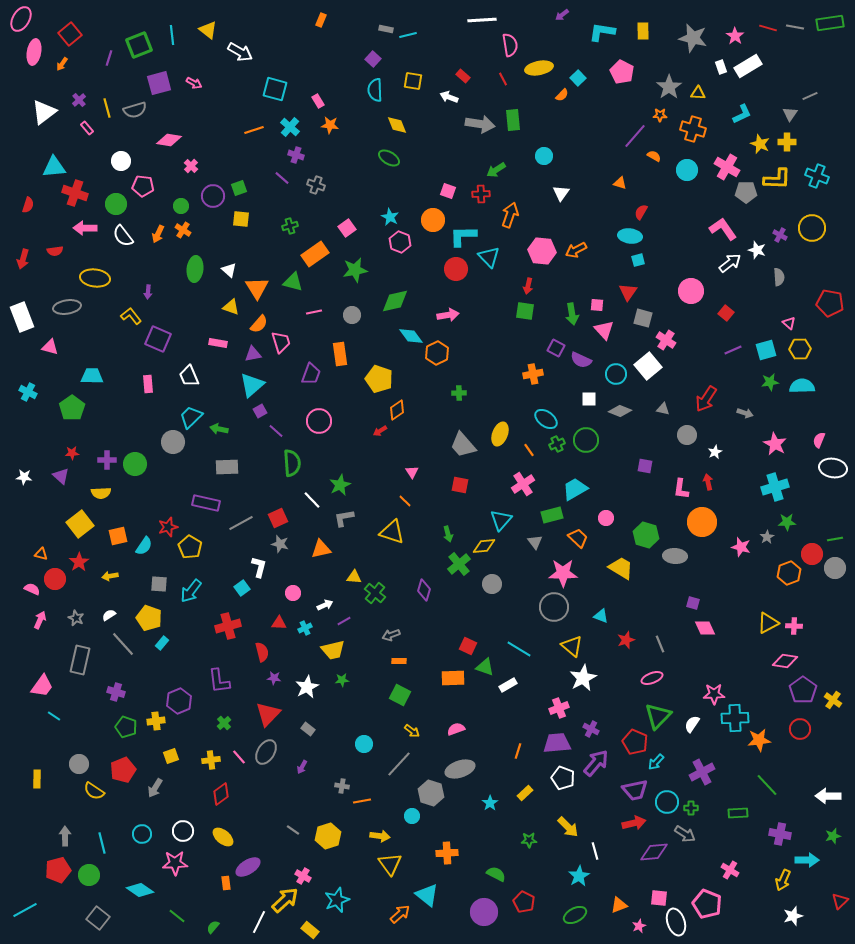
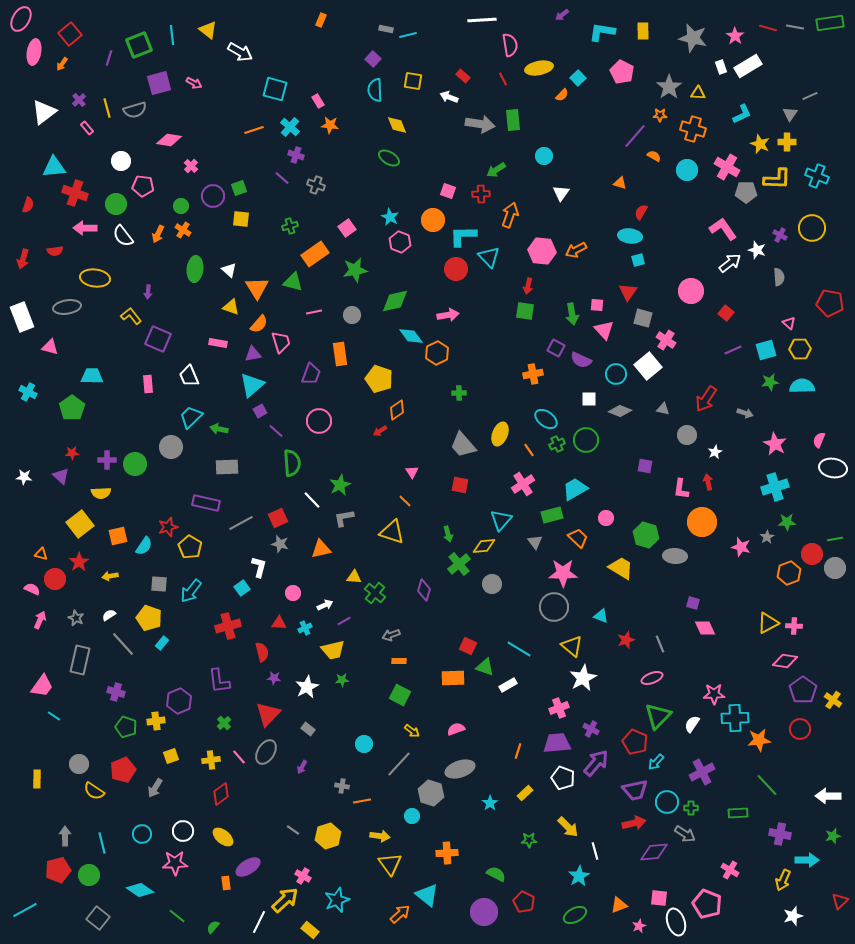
gray circle at (173, 442): moved 2 px left, 5 px down
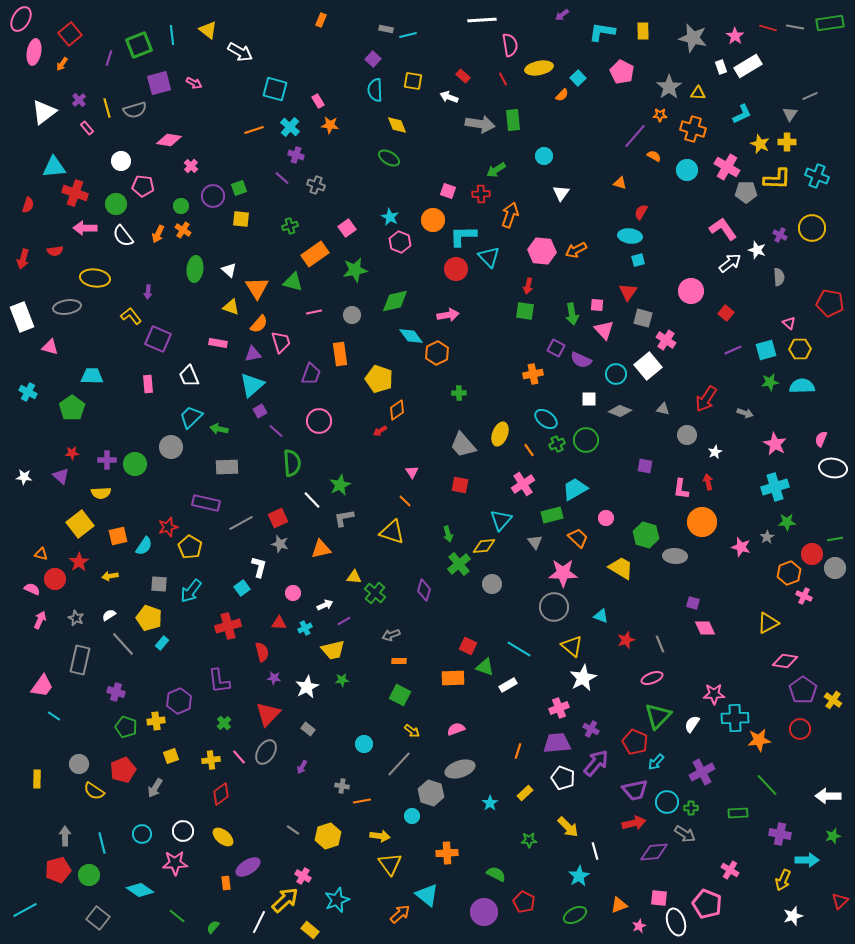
pink semicircle at (819, 440): moved 2 px right, 1 px up
pink cross at (794, 626): moved 10 px right, 30 px up; rotated 21 degrees clockwise
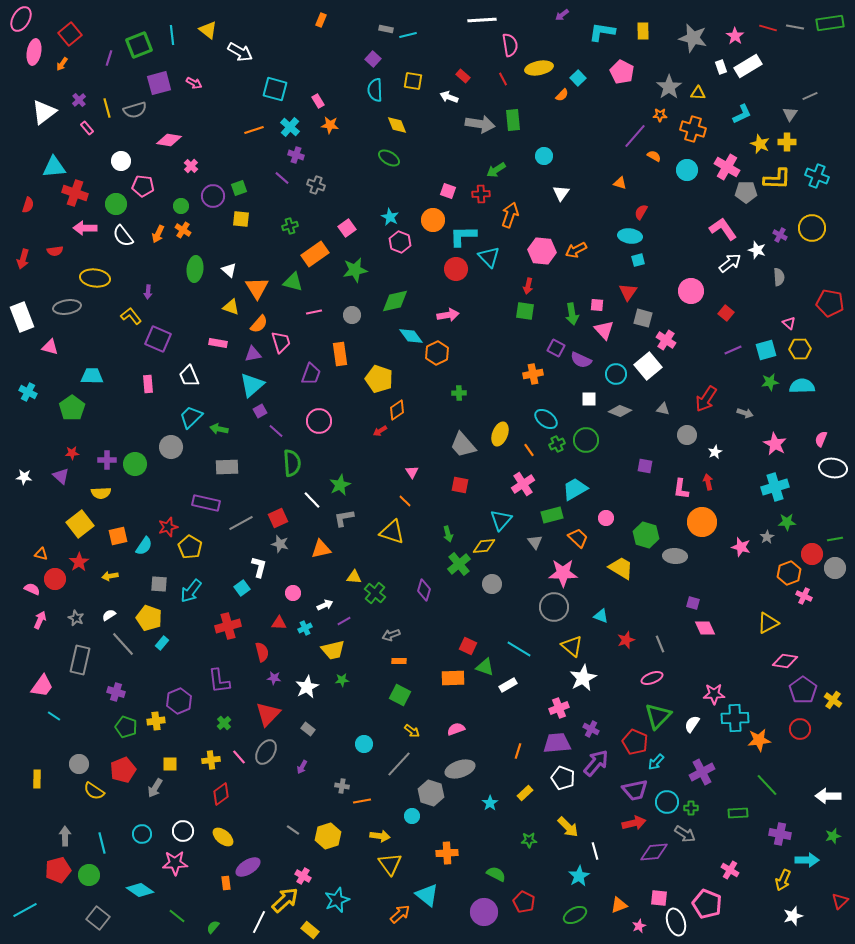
yellow square at (171, 756): moved 1 px left, 8 px down; rotated 21 degrees clockwise
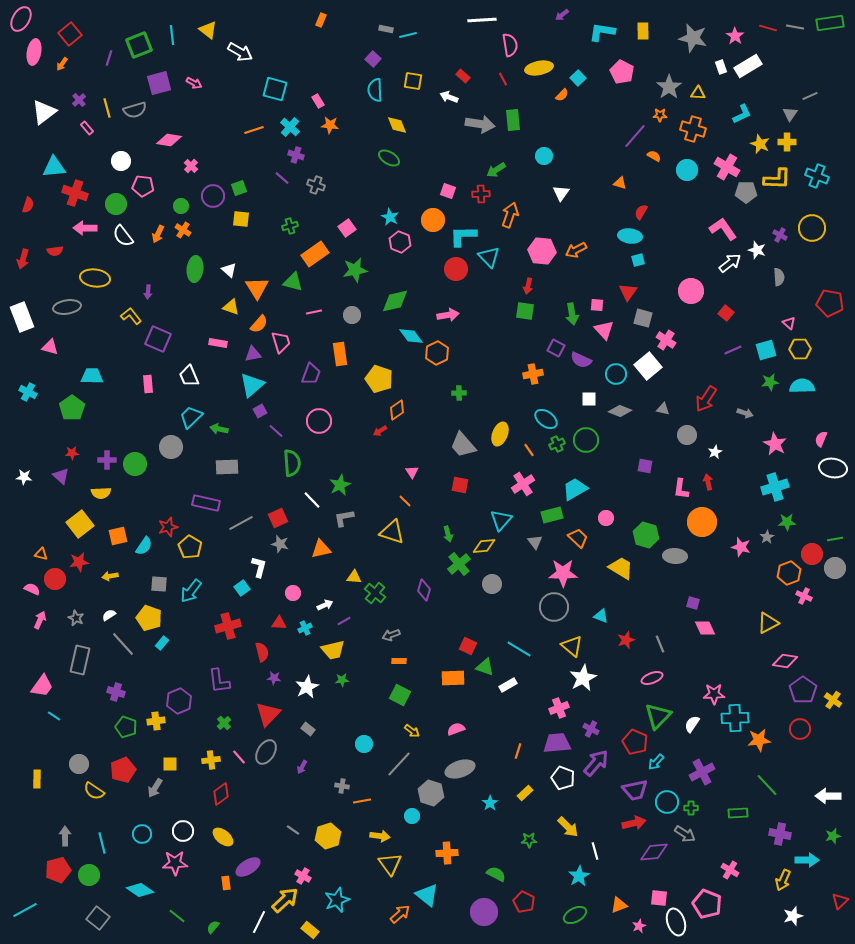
red star at (79, 562): rotated 24 degrees clockwise
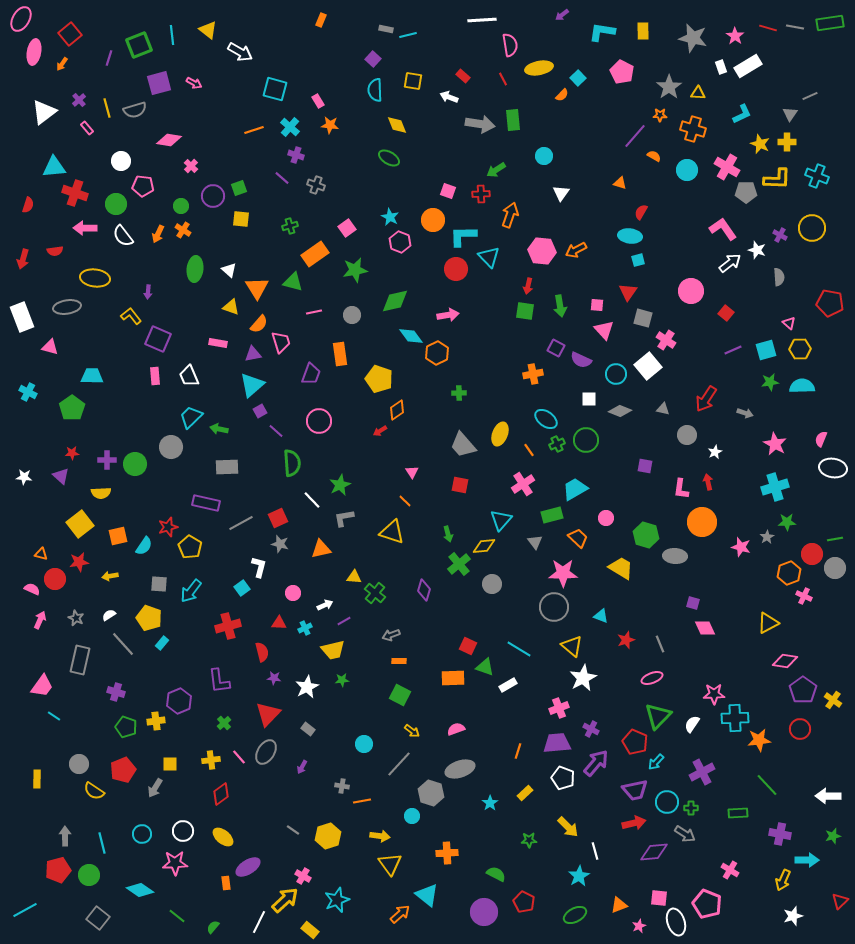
green arrow at (572, 314): moved 12 px left, 8 px up
pink rectangle at (148, 384): moved 7 px right, 8 px up
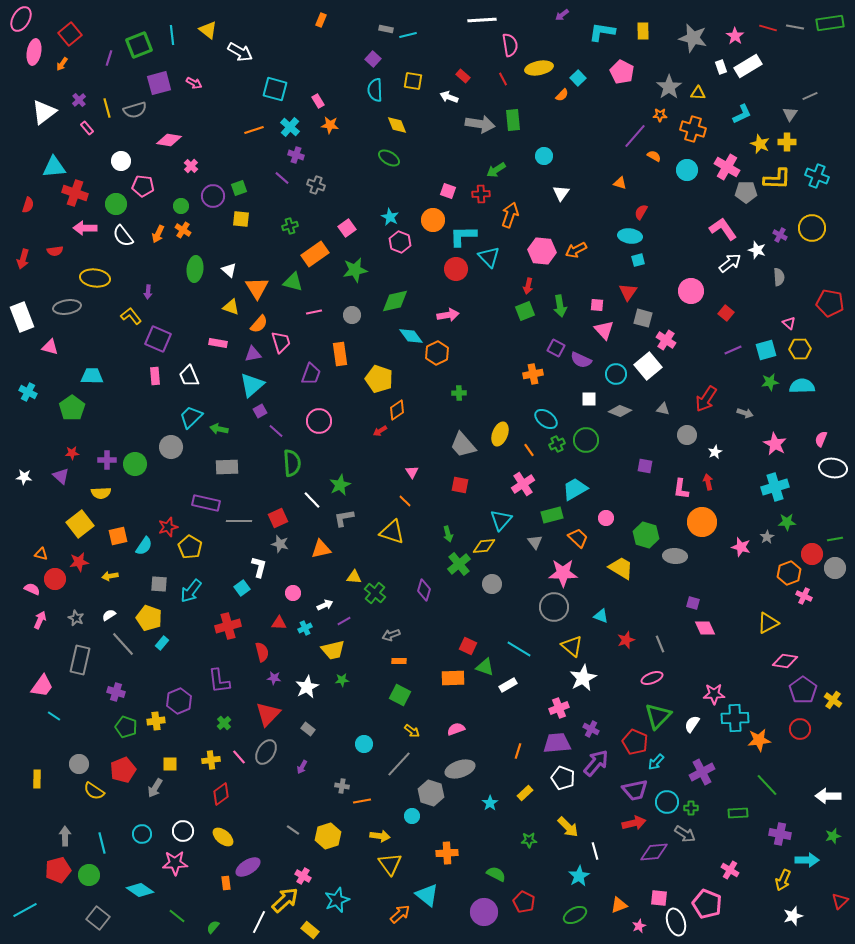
green square at (525, 311): rotated 30 degrees counterclockwise
gray line at (241, 523): moved 2 px left, 2 px up; rotated 30 degrees clockwise
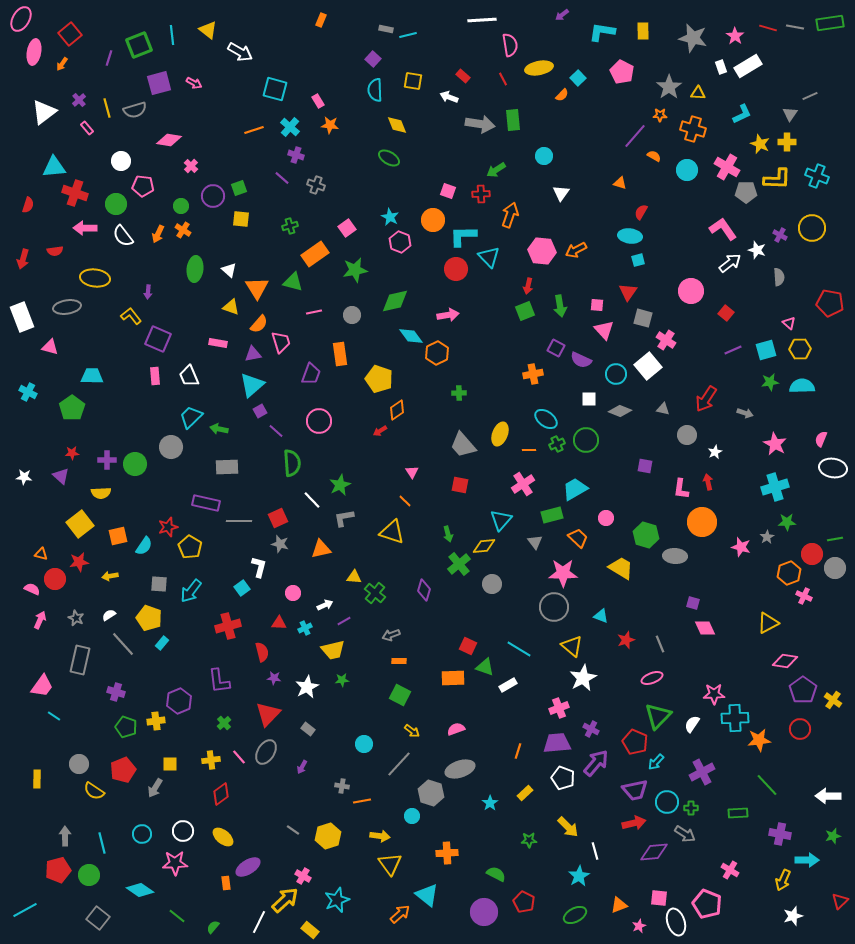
orange line at (529, 450): rotated 56 degrees counterclockwise
